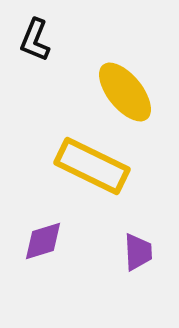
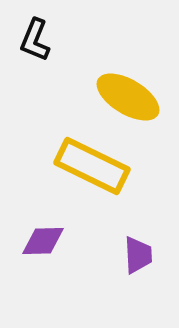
yellow ellipse: moved 3 px right, 5 px down; rotated 20 degrees counterclockwise
purple diamond: rotated 15 degrees clockwise
purple trapezoid: moved 3 px down
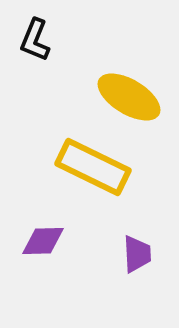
yellow ellipse: moved 1 px right
yellow rectangle: moved 1 px right, 1 px down
purple trapezoid: moved 1 px left, 1 px up
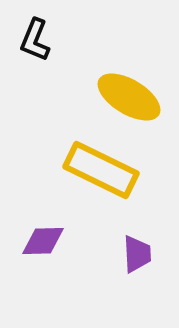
yellow rectangle: moved 8 px right, 3 px down
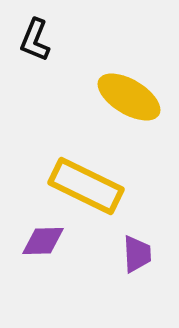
yellow rectangle: moved 15 px left, 16 px down
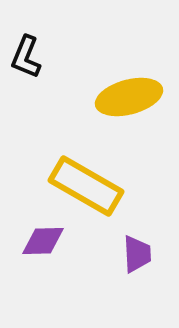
black L-shape: moved 9 px left, 17 px down
yellow ellipse: rotated 46 degrees counterclockwise
yellow rectangle: rotated 4 degrees clockwise
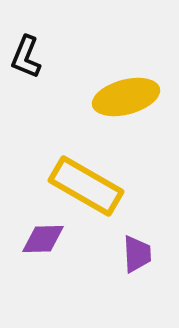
yellow ellipse: moved 3 px left
purple diamond: moved 2 px up
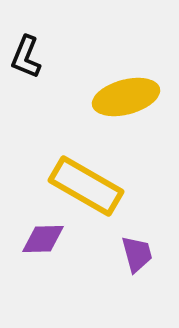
purple trapezoid: rotated 12 degrees counterclockwise
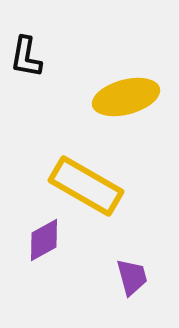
black L-shape: rotated 12 degrees counterclockwise
purple diamond: moved 1 px right, 1 px down; rotated 27 degrees counterclockwise
purple trapezoid: moved 5 px left, 23 px down
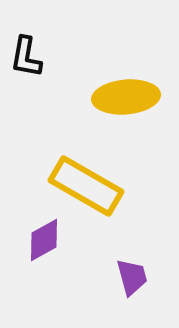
yellow ellipse: rotated 10 degrees clockwise
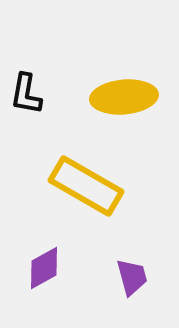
black L-shape: moved 37 px down
yellow ellipse: moved 2 px left
purple diamond: moved 28 px down
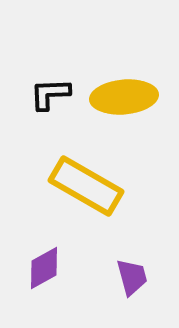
black L-shape: moved 24 px right; rotated 78 degrees clockwise
